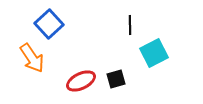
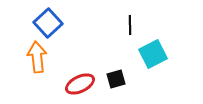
blue square: moved 1 px left, 1 px up
cyan square: moved 1 px left, 1 px down
orange arrow: moved 5 px right, 1 px up; rotated 152 degrees counterclockwise
red ellipse: moved 1 px left, 3 px down
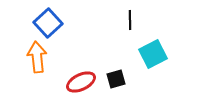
black line: moved 5 px up
red ellipse: moved 1 px right, 2 px up
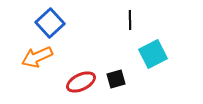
blue square: moved 2 px right
orange arrow: rotated 108 degrees counterclockwise
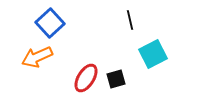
black line: rotated 12 degrees counterclockwise
red ellipse: moved 5 px right, 4 px up; rotated 32 degrees counterclockwise
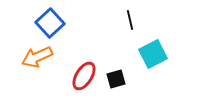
red ellipse: moved 2 px left, 2 px up
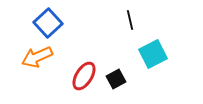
blue square: moved 2 px left
black square: rotated 12 degrees counterclockwise
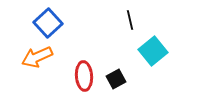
cyan square: moved 3 px up; rotated 12 degrees counterclockwise
red ellipse: rotated 36 degrees counterclockwise
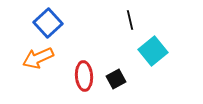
orange arrow: moved 1 px right, 1 px down
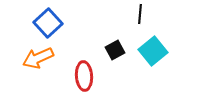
black line: moved 10 px right, 6 px up; rotated 18 degrees clockwise
black square: moved 1 px left, 29 px up
